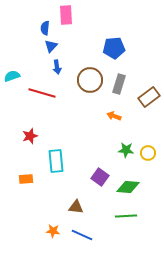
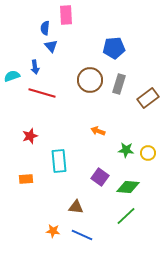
blue triangle: rotated 24 degrees counterclockwise
blue arrow: moved 22 px left
brown rectangle: moved 1 px left, 1 px down
orange arrow: moved 16 px left, 15 px down
cyan rectangle: moved 3 px right
green line: rotated 40 degrees counterclockwise
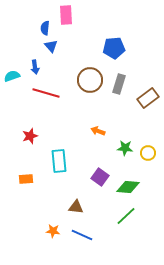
red line: moved 4 px right
green star: moved 1 px left, 2 px up
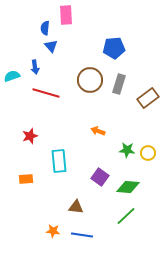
green star: moved 2 px right, 2 px down
blue line: rotated 15 degrees counterclockwise
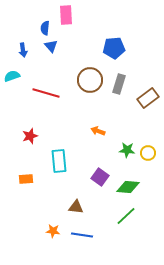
blue arrow: moved 12 px left, 17 px up
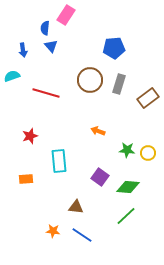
pink rectangle: rotated 36 degrees clockwise
blue line: rotated 25 degrees clockwise
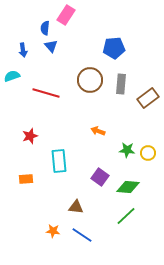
gray rectangle: moved 2 px right; rotated 12 degrees counterclockwise
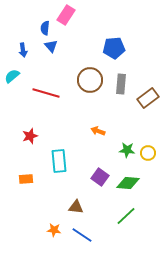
cyan semicircle: rotated 21 degrees counterclockwise
green diamond: moved 4 px up
orange star: moved 1 px right, 1 px up
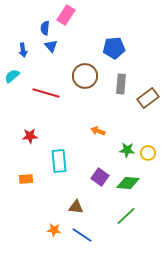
brown circle: moved 5 px left, 4 px up
red star: rotated 14 degrees clockwise
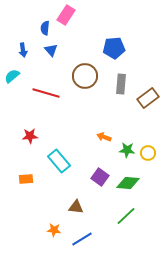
blue triangle: moved 4 px down
orange arrow: moved 6 px right, 6 px down
cyan rectangle: rotated 35 degrees counterclockwise
blue line: moved 4 px down; rotated 65 degrees counterclockwise
